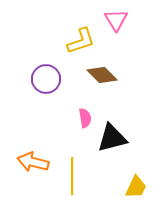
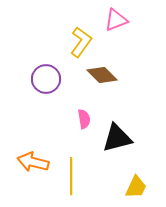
pink triangle: rotated 40 degrees clockwise
yellow L-shape: moved 1 px down; rotated 36 degrees counterclockwise
pink semicircle: moved 1 px left, 1 px down
black triangle: moved 5 px right
yellow line: moved 1 px left
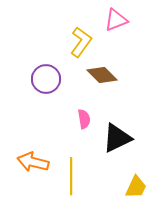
black triangle: rotated 12 degrees counterclockwise
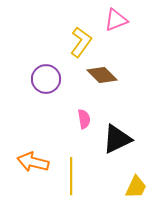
black triangle: moved 1 px down
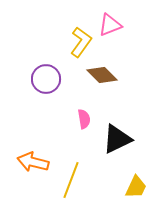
pink triangle: moved 6 px left, 5 px down
yellow line: moved 4 px down; rotated 21 degrees clockwise
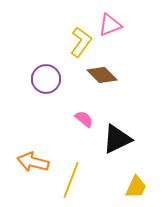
pink semicircle: rotated 42 degrees counterclockwise
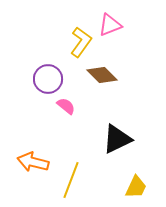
purple circle: moved 2 px right
pink semicircle: moved 18 px left, 13 px up
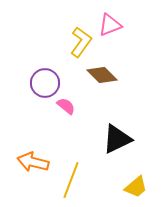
purple circle: moved 3 px left, 4 px down
yellow trapezoid: rotated 25 degrees clockwise
